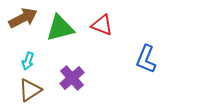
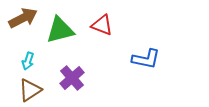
green triangle: moved 2 px down
blue L-shape: rotated 100 degrees counterclockwise
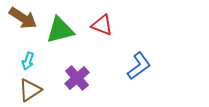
brown arrow: rotated 60 degrees clockwise
blue L-shape: moved 7 px left, 7 px down; rotated 48 degrees counterclockwise
purple cross: moved 5 px right
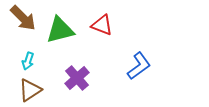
brown arrow: rotated 12 degrees clockwise
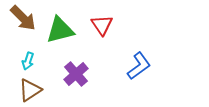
red triangle: rotated 35 degrees clockwise
purple cross: moved 1 px left, 4 px up
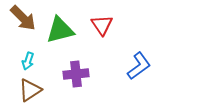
purple cross: rotated 35 degrees clockwise
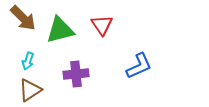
blue L-shape: rotated 12 degrees clockwise
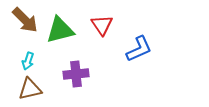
brown arrow: moved 2 px right, 2 px down
blue L-shape: moved 17 px up
brown triangle: moved 1 px up; rotated 20 degrees clockwise
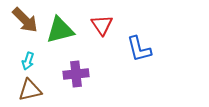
blue L-shape: rotated 100 degrees clockwise
brown triangle: moved 1 px down
